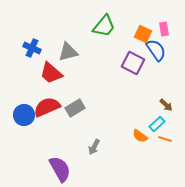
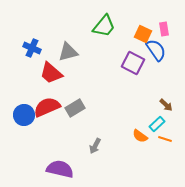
gray arrow: moved 1 px right, 1 px up
purple semicircle: rotated 48 degrees counterclockwise
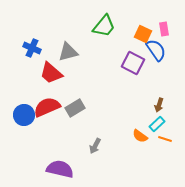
brown arrow: moved 7 px left; rotated 64 degrees clockwise
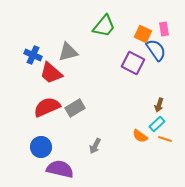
blue cross: moved 1 px right, 7 px down
blue circle: moved 17 px right, 32 px down
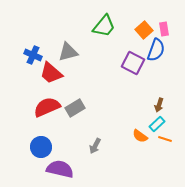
orange square: moved 1 px right, 4 px up; rotated 24 degrees clockwise
blue semicircle: rotated 55 degrees clockwise
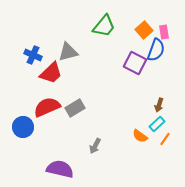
pink rectangle: moved 3 px down
purple square: moved 2 px right
red trapezoid: rotated 85 degrees counterclockwise
orange line: rotated 72 degrees counterclockwise
blue circle: moved 18 px left, 20 px up
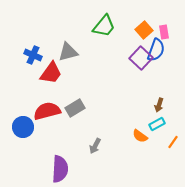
purple square: moved 6 px right, 5 px up; rotated 15 degrees clockwise
red trapezoid: rotated 10 degrees counterclockwise
red semicircle: moved 4 px down; rotated 8 degrees clockwise
cyan rectangle: rotated 14 degrees clockwise
orange line: moved 8 px right, 3 px down
purple semicircle: rotated 80 degrees clockwise
